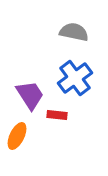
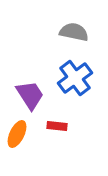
red rectangle: moved 11 px down
orange ellipse: moved 2 px up
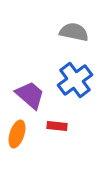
blue cross: moved 2 px down
purple trapezoid: rotated 16 degrees counterclockwise
orange ellipse: rotated 8 degrees counterclockwise
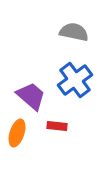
purple trapezoid: moved 1 px right, 1 px down
orange ellipse: moved 1 px up
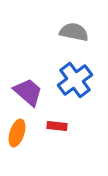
purple trapezoid: moved 3 px left, 4 px up
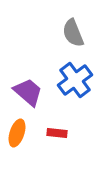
gray semicircle: moved 1 px left, 1 px down; rotated 124 degrees counterclockwise
red rectangle: moved 7 px down
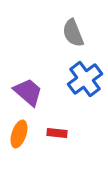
blue cross: moved 10 px right, 1 px up
orange ellipse: moved 2 px right, 1 px down
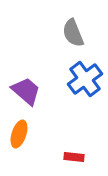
purple trapezoid: moved 2 px left, 1 px up
red rectangle: moved 17 px right, 24 px down
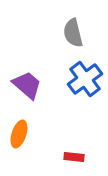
gray semicircle: rotated 8 degrees clockwise
purple trapezoid: moved 1 px right, 6 px up
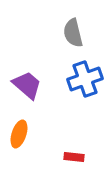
blue cross: rotated 16 degrees clockwise
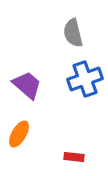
orange ellipse: rotated 12 degrees clockwise
